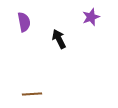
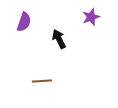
purple semicircle: rotated 30 degrees clockwise
brown line: moved 10 px right, 13 px up
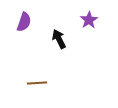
purple star: moved 2 px left, 3 px down; rotated 12 degrees counterclockwise
brown line: moved 5 px left, 2 px down
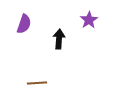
purple semicircle: moved 2 px down
black arrow: rotated 30 degrees clockwise
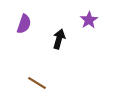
black arrow: rotated 12 degrees clockwise
brown line: rotated 36 degrees clockwise
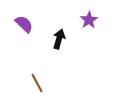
purple semicircle: rotated 66 degrees counterclockwise
brown line: rotated 30 degrees clockwise
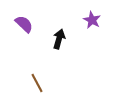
purple star: moved 3 px right; rotated 12 degrees counterclockwise
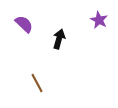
purple star: moved 7 px right
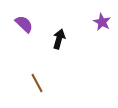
purple star: moved 3 px right, 2 px down
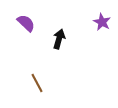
purple semicircle: moved 2 px right, 1 px up
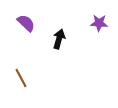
purple star: moved 3 px left, 1 px down; rotated 24 degrees counterclockwise
brown line: moved 16 px left, 5 px up
